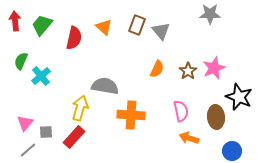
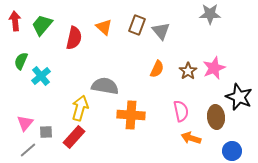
orange arrow: moved 2 px right
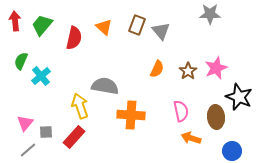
pink star: moved 2 px right
yellow arrow: moved 2 px up; rotated 35 degrees counterclockwise
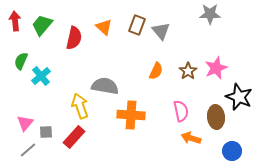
orange semicircle: moved 1 px left, 2 px down
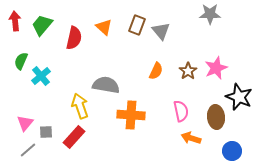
gray semicircle: moved 1 px right, 1 px up
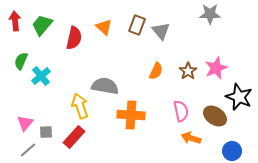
gray semicircle: moved 1 px left, 1 px down
brown ellipse: moved 1 px left, 1 px up; rotated 50 degrees counterclockwise
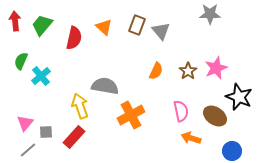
orange cross: rotated 32 degrees counterclockwise
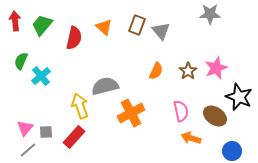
gray semicircle: rotated 24 degrees counterclockwise
orange cross: moved 2 px up
pink triangle: moved 5 px down
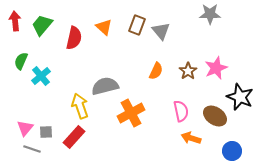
black star: moved 1 px right
gray line: moved 4 px right, 1 px up; rotated 60 degrees clockwise
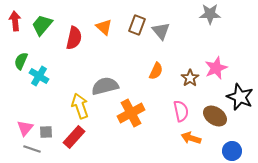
brown star: moved 2 px right, 7 px down
cyan cross: moved 2 px left; rotated 18 degrees counterclockwise
